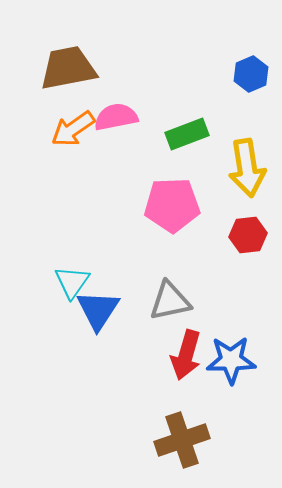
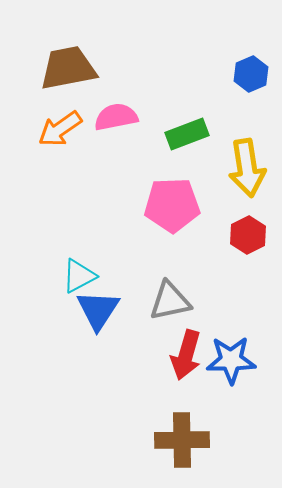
orange arrow: moved 13 px left
red hexagon: rotated 21 degrees counterclockwise
cyan triangle: moved 7 px right, 6 px up; rotated 27 degrees clockwise
brown cross: rotated 18 degrees clockwise
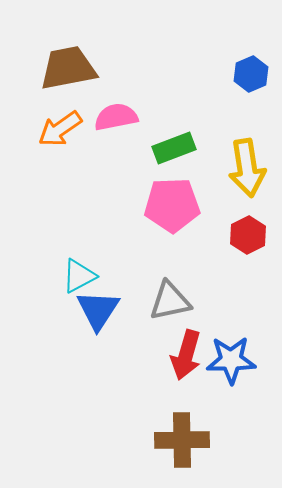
green rectangle: moved 13 px left, 14 px down
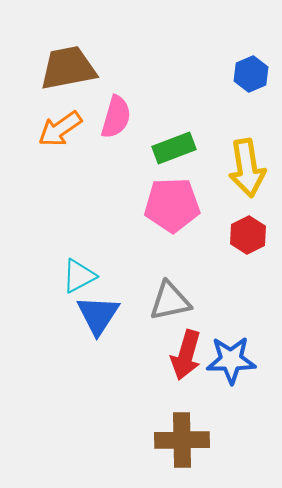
pink semicircle: rotated 117 degrees clockwise
blue triangle: moved 5 px down
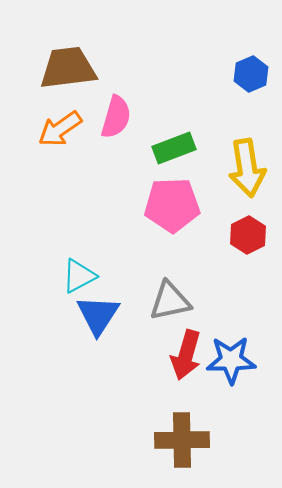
brown trapezoid: rotated 4 degrees clockwise
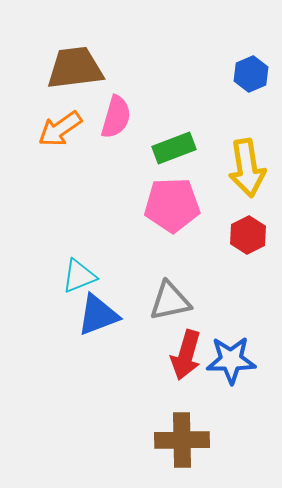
brown trapezoid: moved 7 px right
cyan triangle: rotated 6 degrees clockwise
blue triangle: rotated 36 degrees clockwise
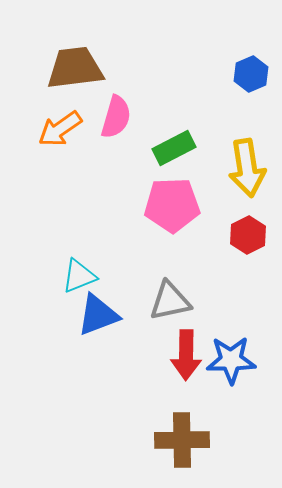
green rectangle: rotated 6 degrees counterclockwise
red arrow: rotated 15 degrees counterclockwise
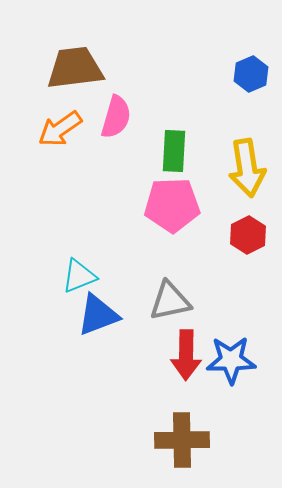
green rectangle: moved 3 px down; rotated 60 degrees counterclockwise
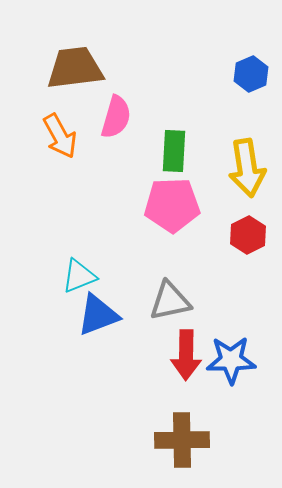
orange arrow: moved 7 px down; rotated 84 degrees counterclockwise
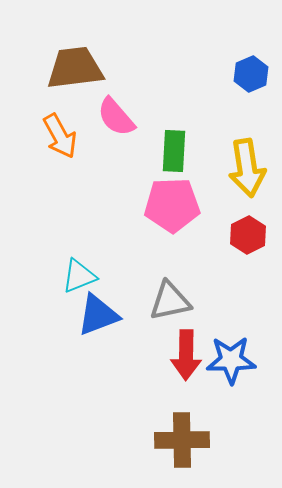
pink semicircle: rotated 123 degrees clockwise
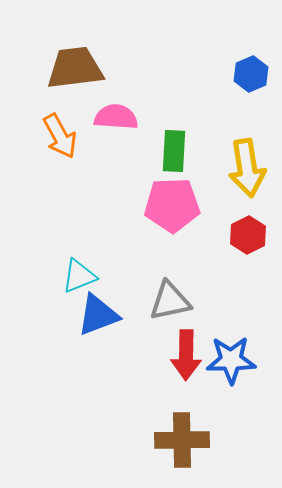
pink semicircle: rotated 135 degrees clockwise
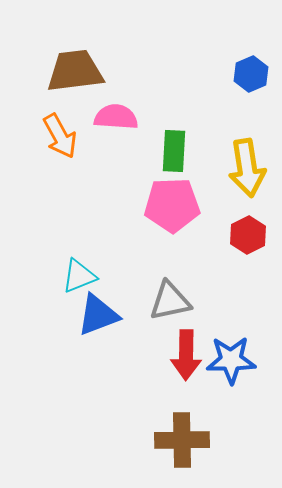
brown trapezoid: moved 3 px down
